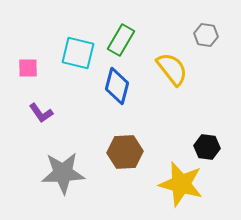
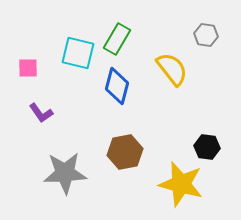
green rectangle: moved 4 px left, 1 px up
brown hexagon: rotated 8 degrees counterclockwise
gray star: moved 2 px right
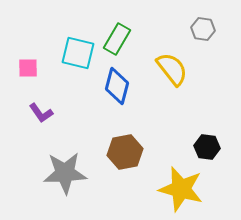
gray hexagon: moved 3 px left, 6 px up
yellow star: moved 5 px down
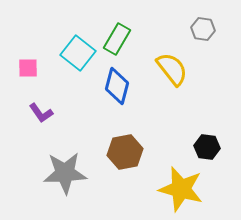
cyan square: rotated 24 degrees clockwise
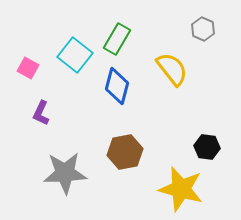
gray hexagon: rotated 15 degrees clockwise
cyan square: moved 3 px left, 2 px down
pink square: rotated 30 degrees clockwise
purple L-shape: rotated 60 degrees clockwise
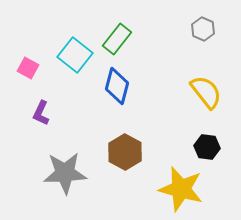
green rectangle: rotated 8 degrees clockwise
yellow semicircle: moved 34 px right, 23 px down
brown hexagon: rotated 20 degrees counterclockwise
